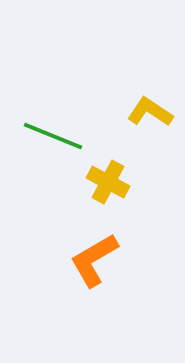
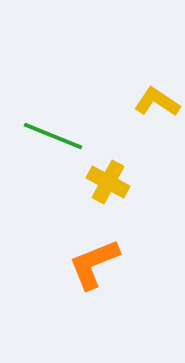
yellow L-shape: moved 7 px right, 10 px up
orange L-shape: moved 4 px down; rotated 8 degrees clockwise
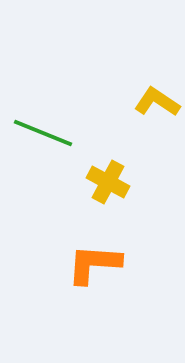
green line: moved 10 px left, 3 px up
orange L-shape: rotated 26 degrees clockwise
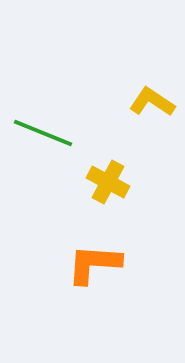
yellow L-shape: moved 5 px left
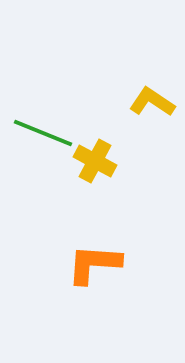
yellow cross: moved 13 px left, 21 px up
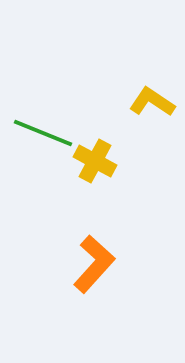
orange L-shape: rotated 128 degrees clockwise
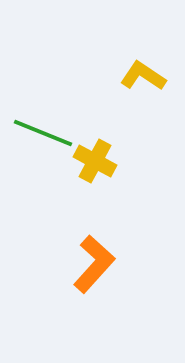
yellow L-shape: moved 9 px left, 26 px up
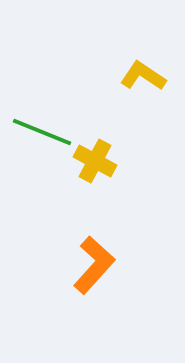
green line: moved 1 px left, 1 px up
orange L-shape: moved 1 px down
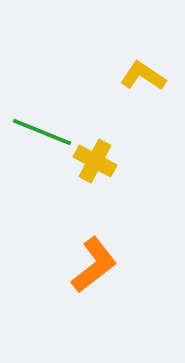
orange L-shape: rotated 10 degrees clockwise
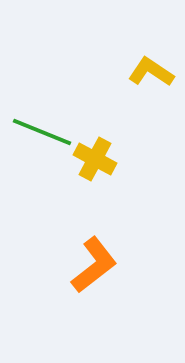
yellow L-shape: moved 8 px right, 4 px up
yellow cross: moved 2 px up
